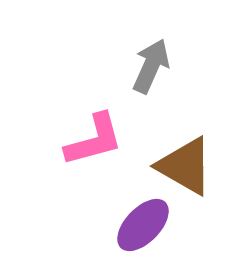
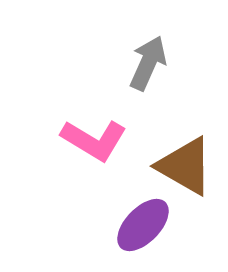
gray arrow: moved 3 px left, 3 px up
pink L-shape: rotated 46 degrees clockwise
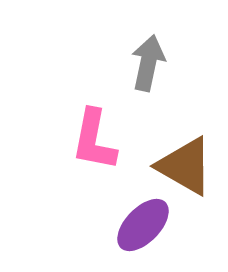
gray arrow: rotated 12 degrees counterclockwise
pink L-shape: rotated 70 degrees clockwise
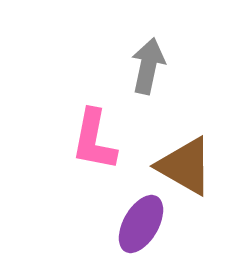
gray arrow: moved 3 px down
purple ellipse: moved 2 px left, 1 px up; rotated 14 degrees counterclockwise
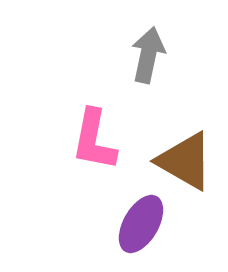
gray arrow: moved 11 px up
brown triangle: moved 5 px up
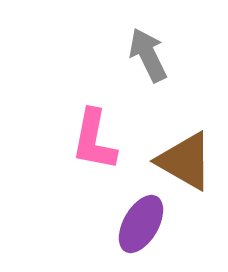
gray arrow: rotated 38 degrees counterclockwise
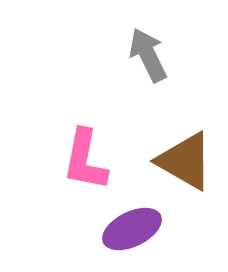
pink L-shape: moved 9 px left, 20 px down
purple ellipse: moved 9 px left, 5 px down; rotated 34 degrees clockwise
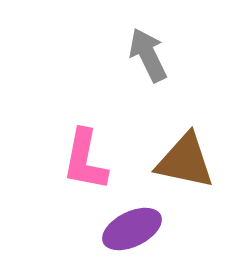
brown triangle: rotated 18 degrees counterclockwise
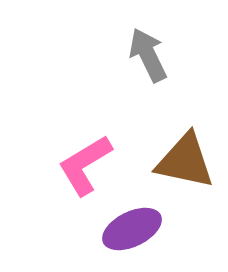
pink L-shape: moved 5 px down; rotated 48 degrees clockwise
